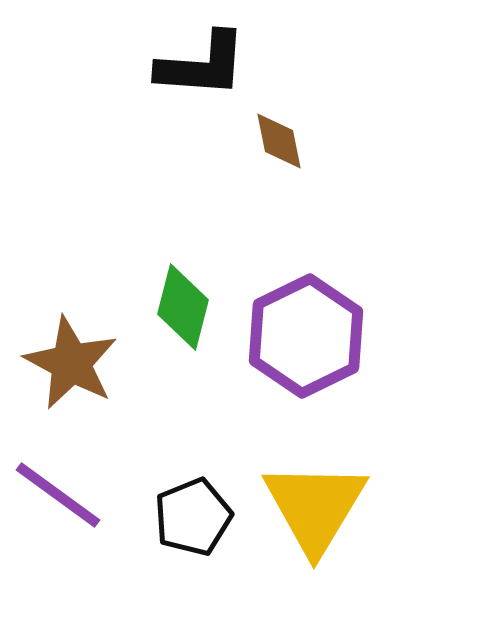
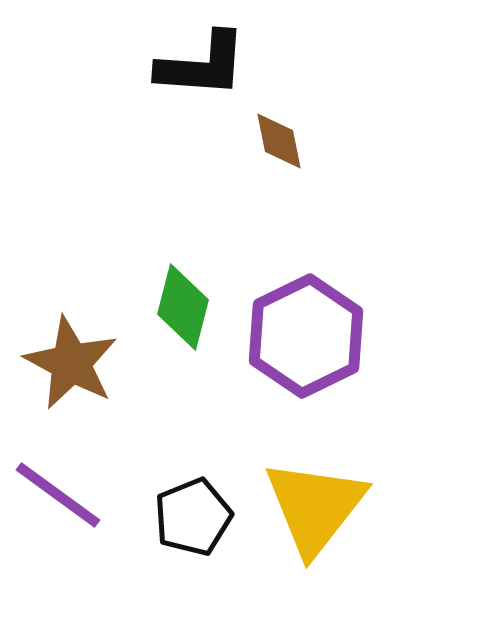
yellow triangle: rotated 7 degrees clockwise
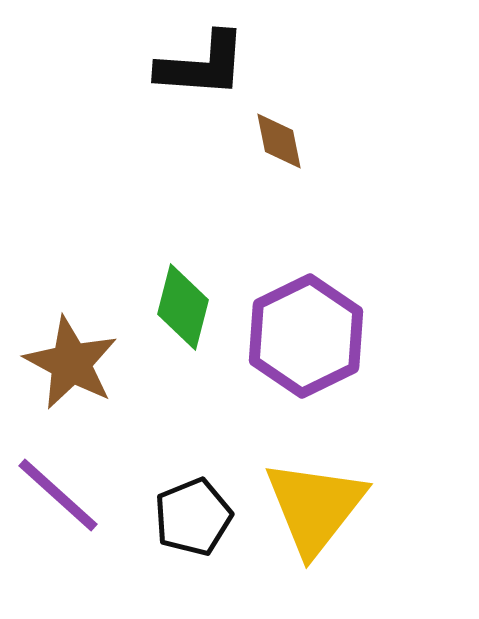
purple line: rotated 6 degrees clockwise
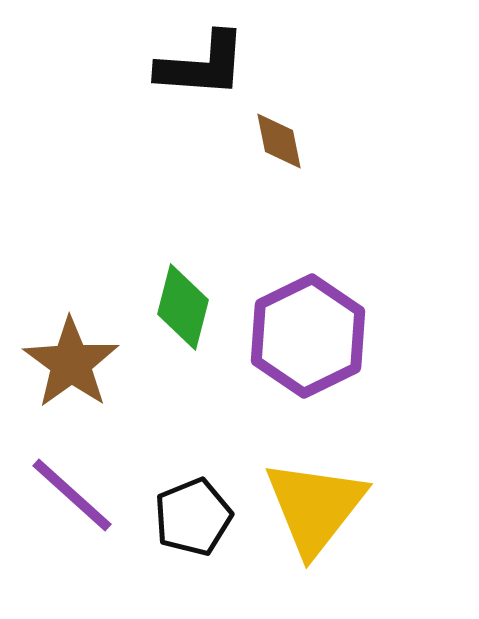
purple hexagon: moved 2 px right
brown star: rotated 8 degrees clockwise
purple line: moved 14 px right
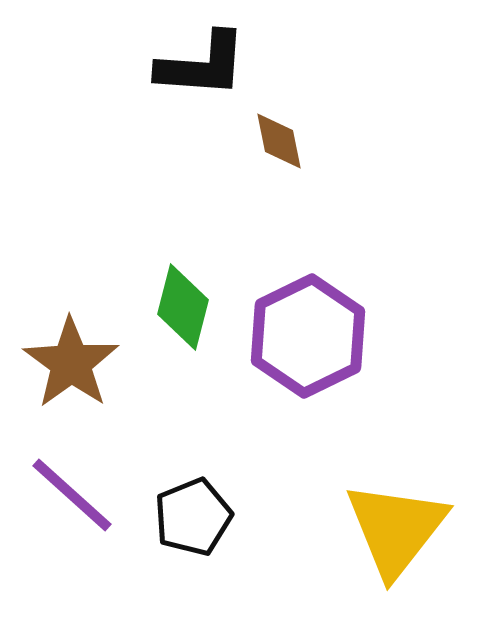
yellow triangle: moved 81 px right, 22 px down
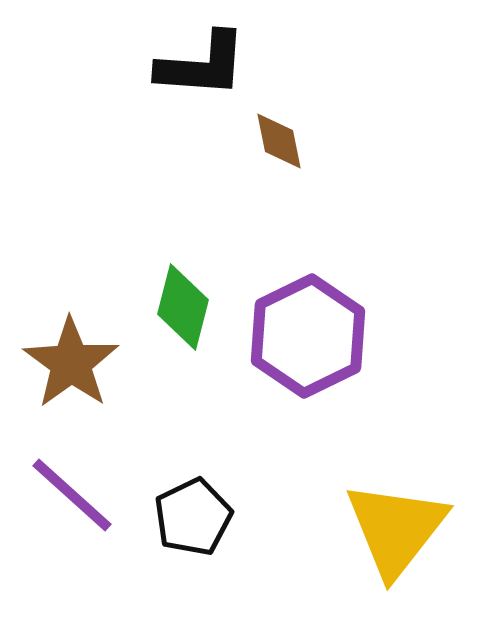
black pentagon: rotated 4 degrees counterclockwise
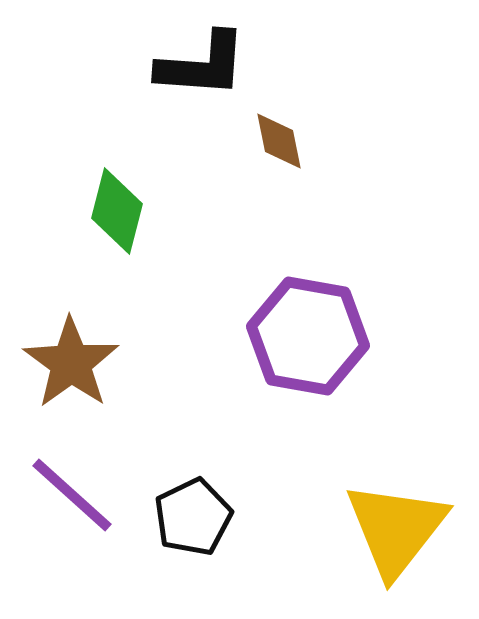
green diamond: moved 66 px left, 96 px up
purple hexagon: rotated 24 degrees counterclockwise
